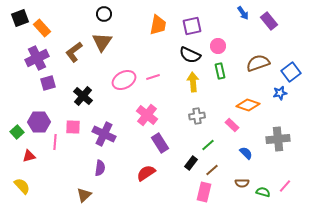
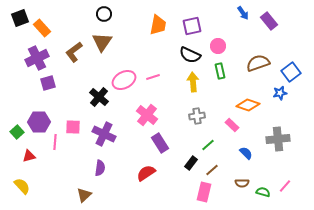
black cross at (83, 96): moved 16 px right, 1 px down
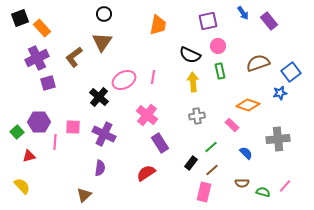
purple square at (192, 26): moved 16 px right, 5 px up
brown L-shape at (74, 52): moved 5 px down
pink line at (153, 77): rotated 64 degrees counterclockwise
green line at (208, 145): moved 3 px right, 2 px down
